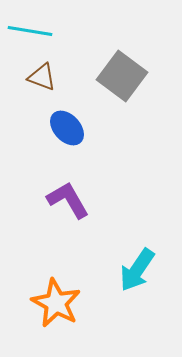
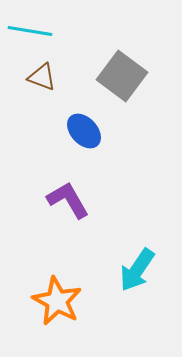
blue ellipse: moved 17 px right, 3 px down
orange star: moved 1 px right, 2 px up
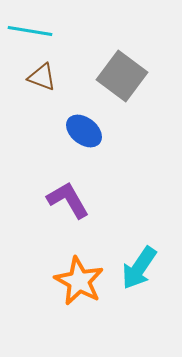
blue ellipse: rotated 9 degrees counterclockwise
cyan arrow: moved 2 px right, 2 px up
orange star: moved 22 px right, 20 px up
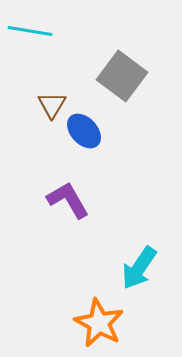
brown triangle: moved 10 px right, 28 px down; rotated 40 degrees clockwise
blue ellipse: rotated 9 degrees clockwise
orange star: moved 20 px right, 42 px down
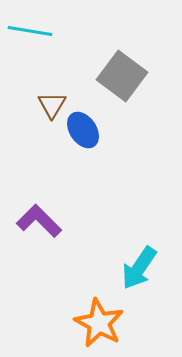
blue ellipse: moved 1 px left, 1 px up; rotated 9 degrees clockwise
purple L-shape: moved 29 px left, 21 px down; rotated 15 degrees counterclockwise
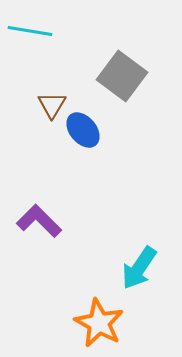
blue ellipse: rotated 6 degrees counterclockwise
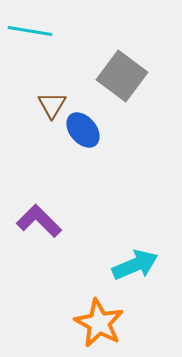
cyan arrow: moved 4 px left, 3 px up; rotated 147 degrees counterclockwise
